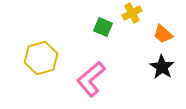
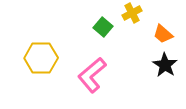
green square: rotated 18 degrees clockwise
yellow hexagon: rotated 16 degrees clockwise
black star: moved 3 px right, 2 px up
pink L-shape: moved 1 px right, 4 px up
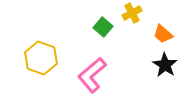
yellow hexagon: rotated 20 degrees clockwise
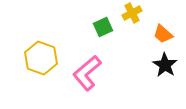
green square: rotated 24 degrees clockwise
pink L-shape: moved 5 px left, 2 px up
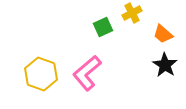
yellow hexagon: moved 16 px down
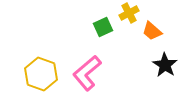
yellow cross: moved 3 px left
orange trapezoid: moved 11 px left, 3 px up
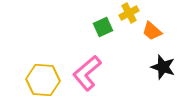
black star: moved 2 px left, 2 px down; rotated 15 degrees counterclockwise
yellow hexagon: moved 2 px right, 6 px down; rotated 16 degrees counterclockwise
